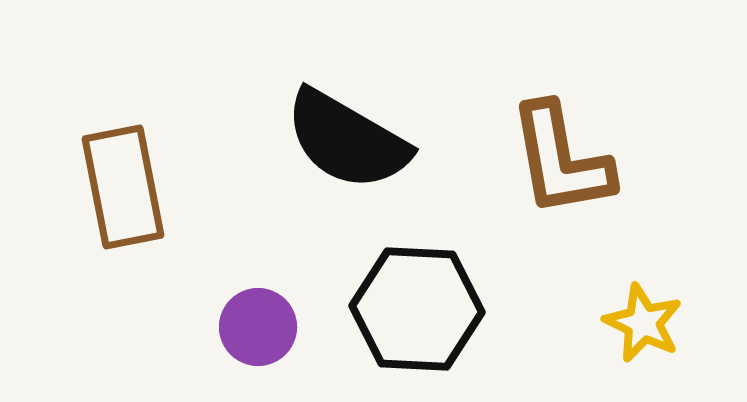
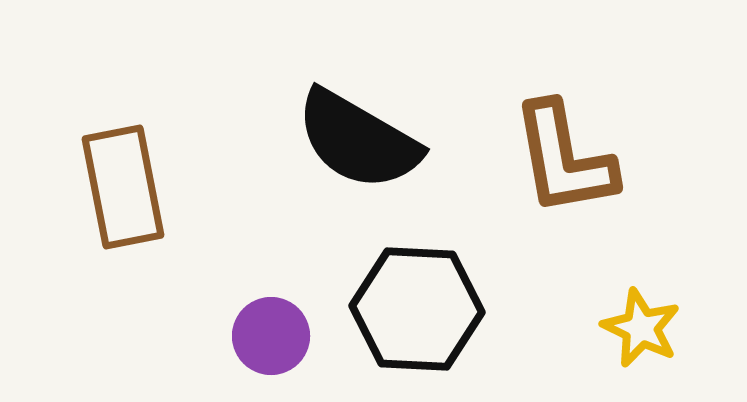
black semicircle: moved 11 px right
brown L-shape: moved 3 px right, 1 px up
yellow star: moved 2 px left, 5 px down
purple circle: moved 13 px right, 9 px down
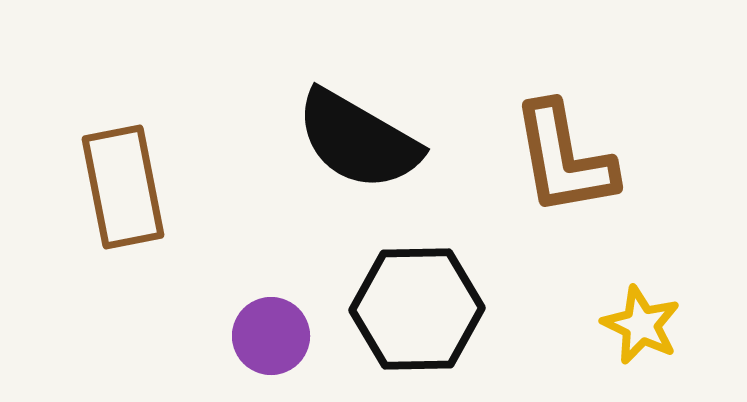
black hexagon: rotated 4 degrees counterclockwise
yellow star: moved 3 px up
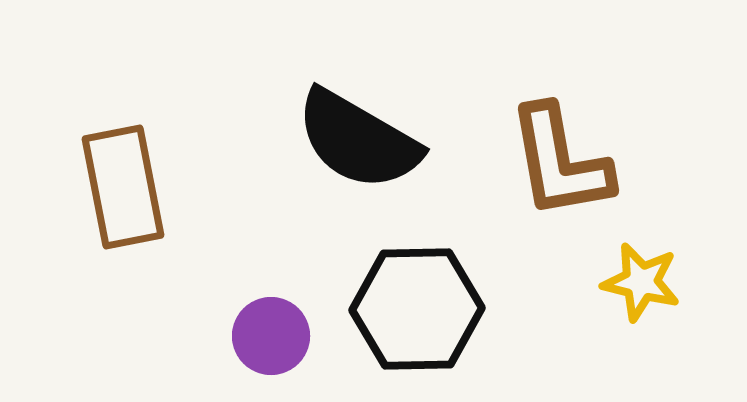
brown L-shape: moved 4 px left, 3 px down
yellow star: moved 43 px up; rotated 12 degrees counterclockwise
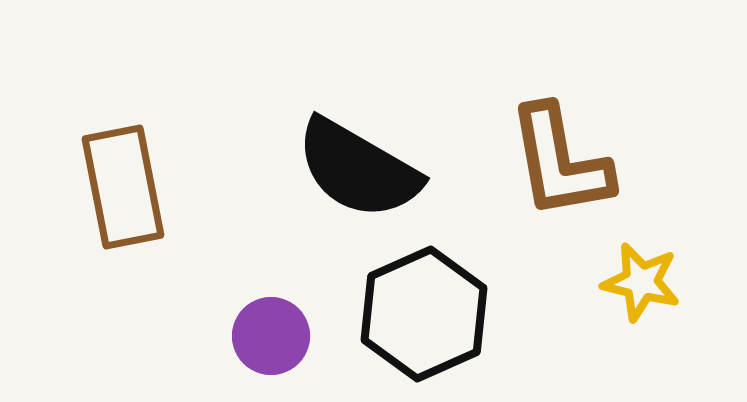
black semicircle: moved 29 px down
black hexagon: moved 7 px right, 5 px down; rotated 23 degrees counterclockwise
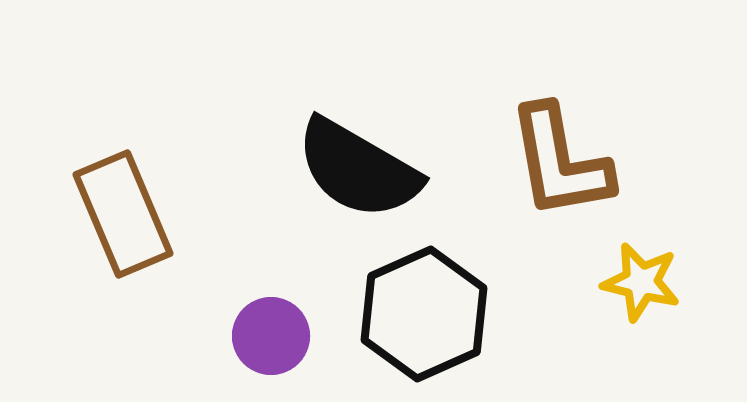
brown rectangle: moved 27 px down; rotated 12 degrees counterclockwise
